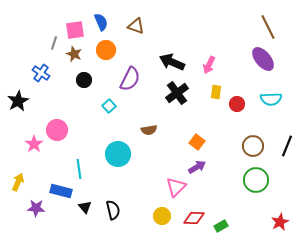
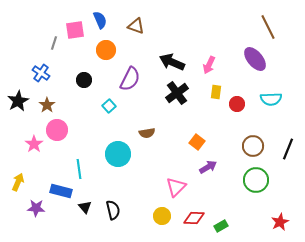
blue semicircle: moved 1 px left, 2 px up
brown star: moved 27 px left, 51 px down; rotated 14 degrees clockwise
purple ellipse: moved 8 px left
brown semicircle: moved 2 px left, 3 px down
black line: moved 1 px right, 3 px down
purple arrow: moved 11 px right
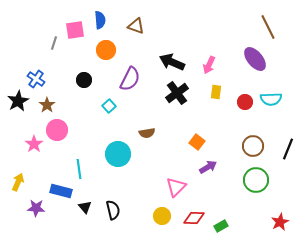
blue semicircle: rotated 18 degrees clockwise
blue cross: moved 5 px left, 6 px down
red circle: moved 8 px right, 2 px up
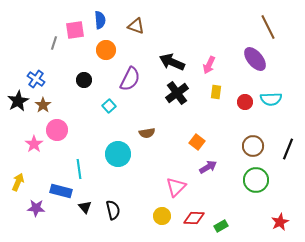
brown star: moved 4 px left
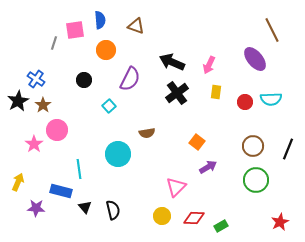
brown line: moved 4 px right, 3 px down
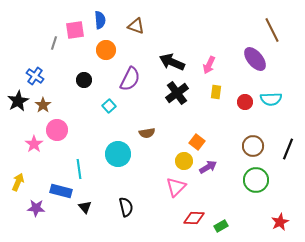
blue cross: moved 1 px left, 3 px up
black semicircle: moved 13 px right, 3 px up
yellow circle: moved 22 px right, 55 px up
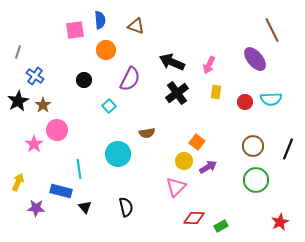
gray line: moved 36 px left, 9 px down
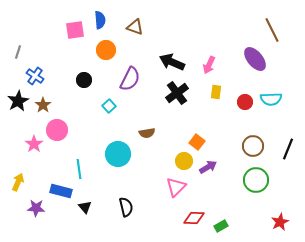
brown triangle: moved 1 px left, 1 px down
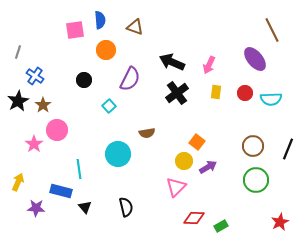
red circle: moved 9 px up
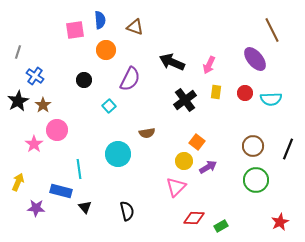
black cross: moved 8 px right, 7 px down
black semicircle: moved 1 px right, 4 px down
